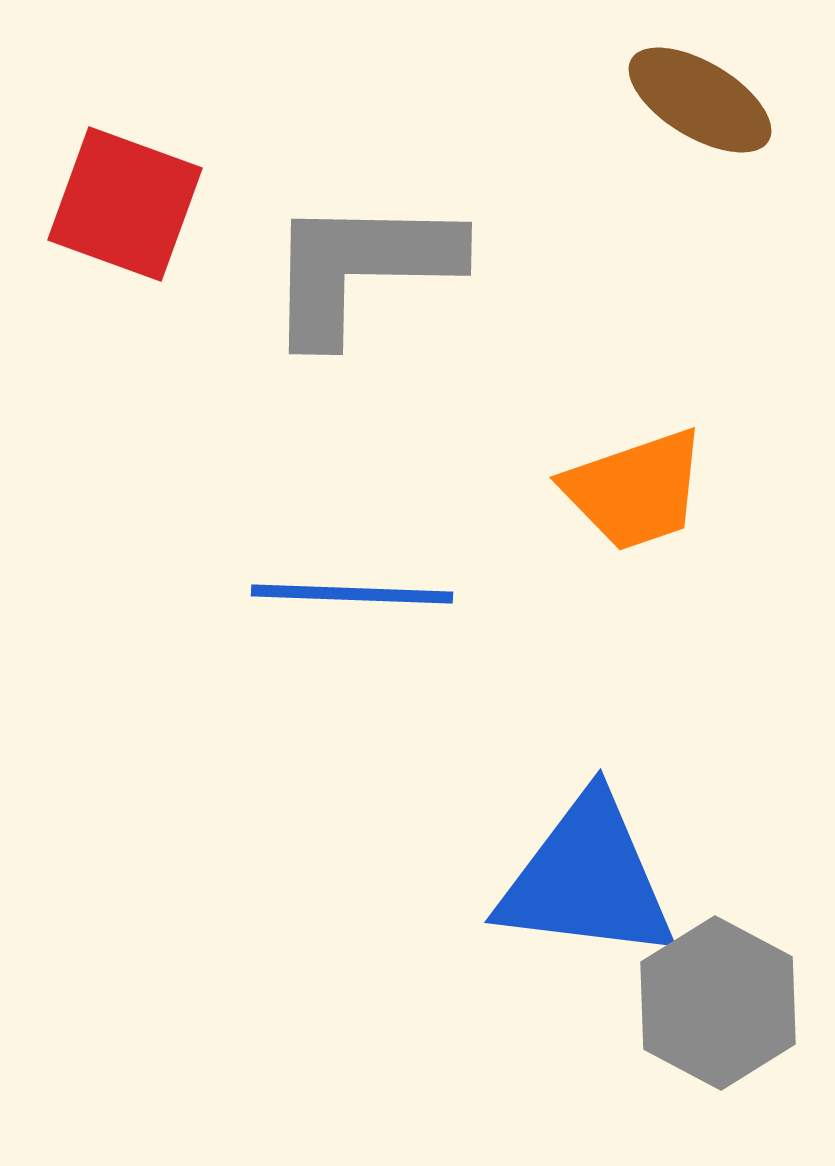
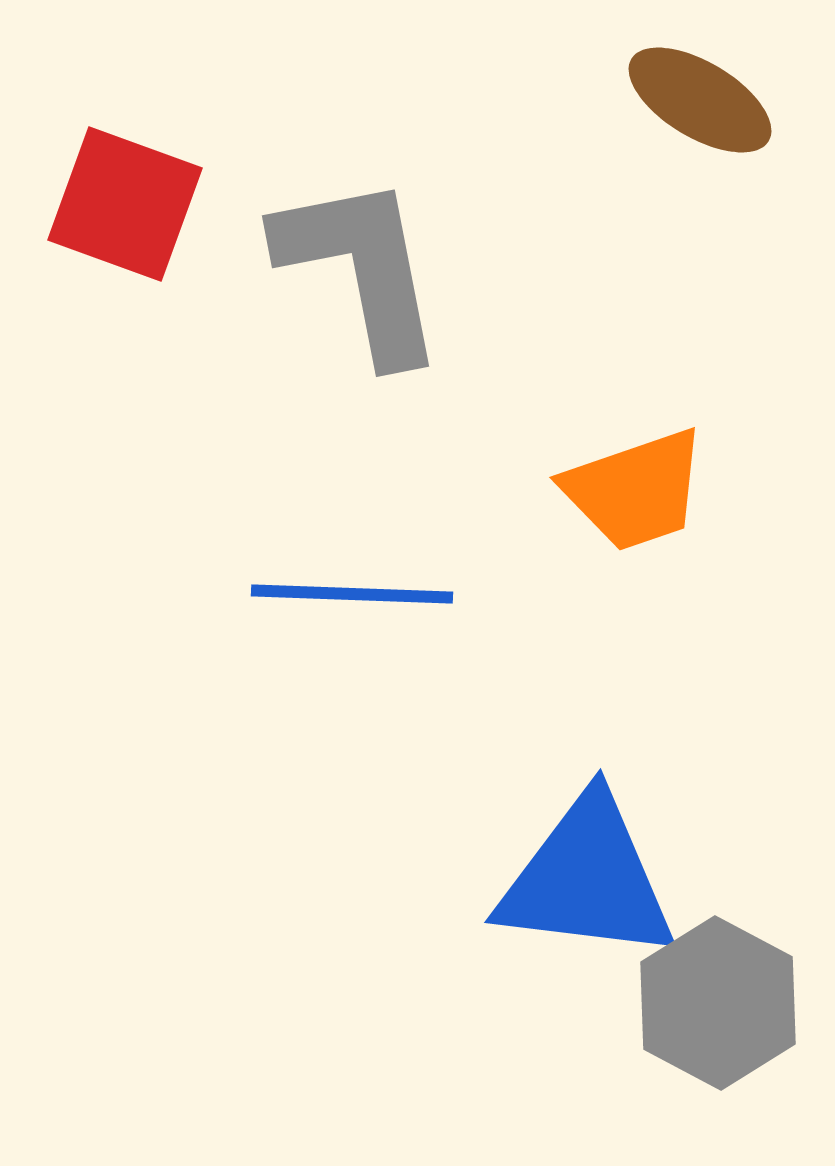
gray L-shape: rotated 78 degrees clockwise
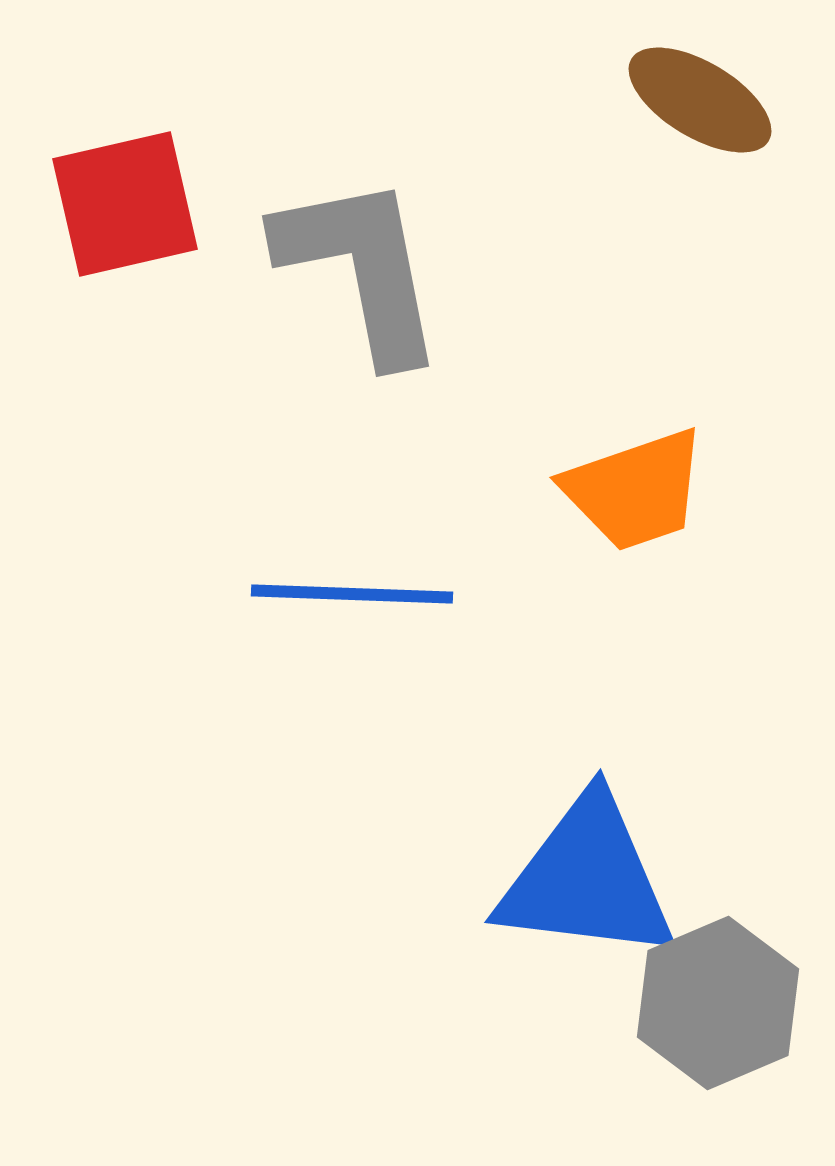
red square: rotated 33 degrees counterclockwise
gray hexagon: rotated 9 degrees clockwise
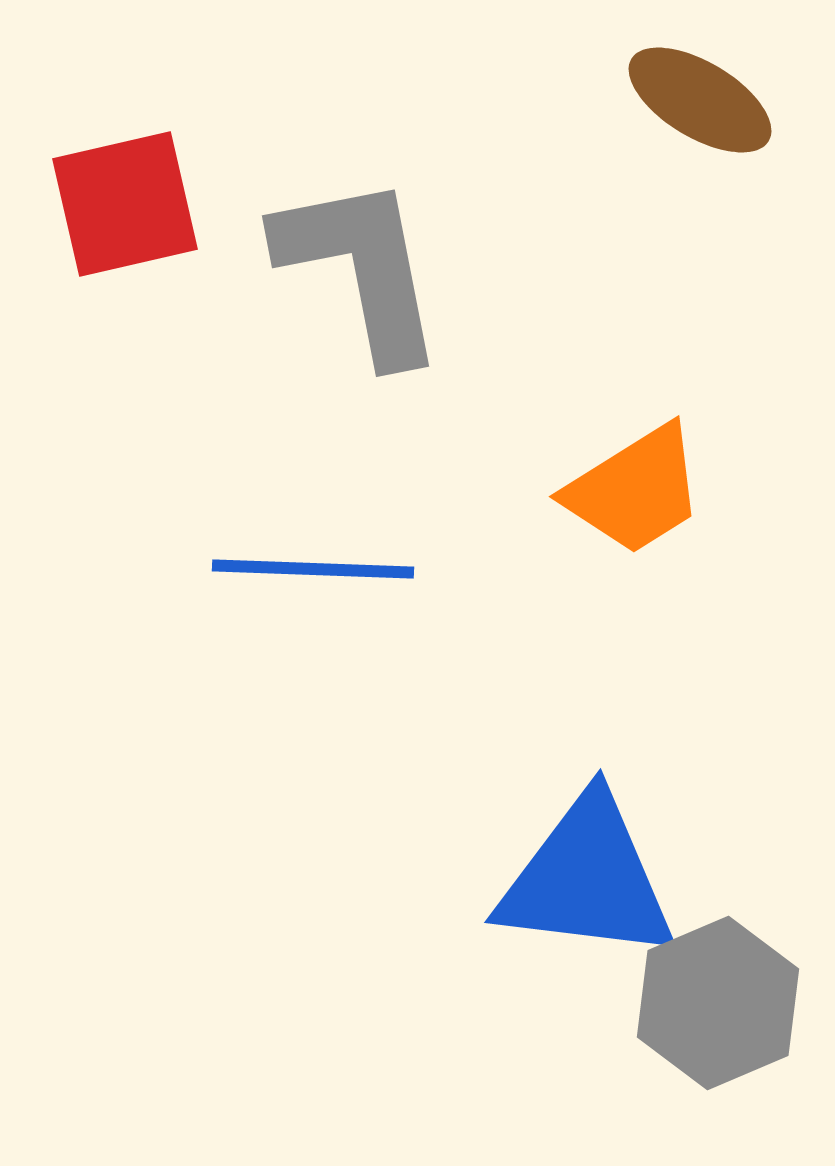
orange trapezoid: rotated 13 degrees counterclockwise
blue line: moved 39 px left, 25 px up
